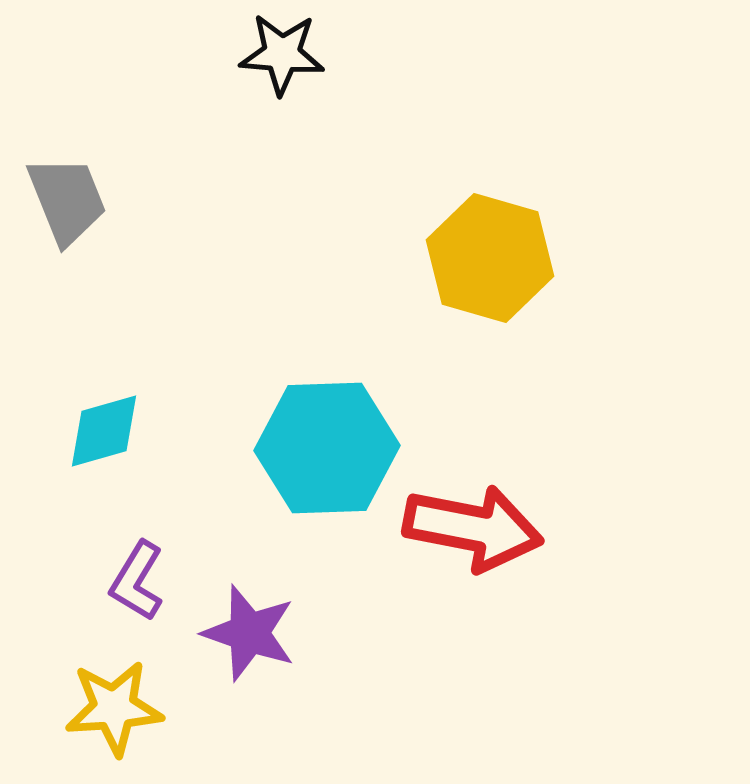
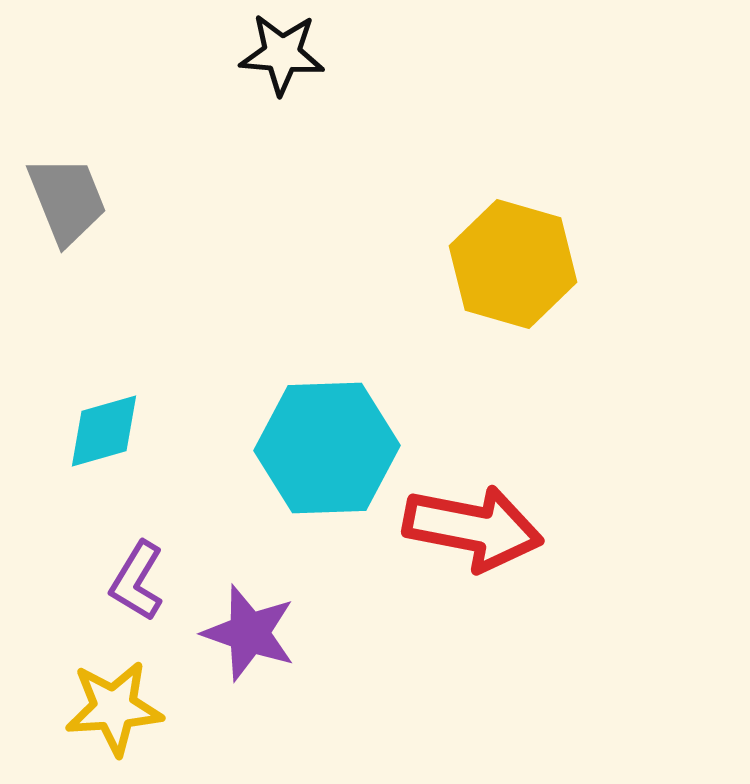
yellow hexagon: moved 23 px right, 6 px down
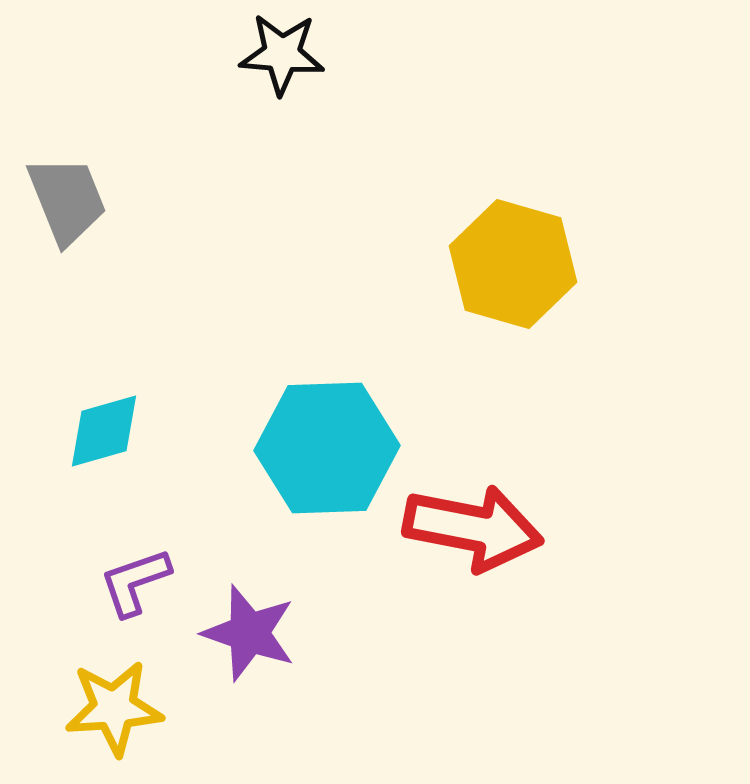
purple L-shape: moved 2 px left, 1 px down; rotated 40 degrees clockwise
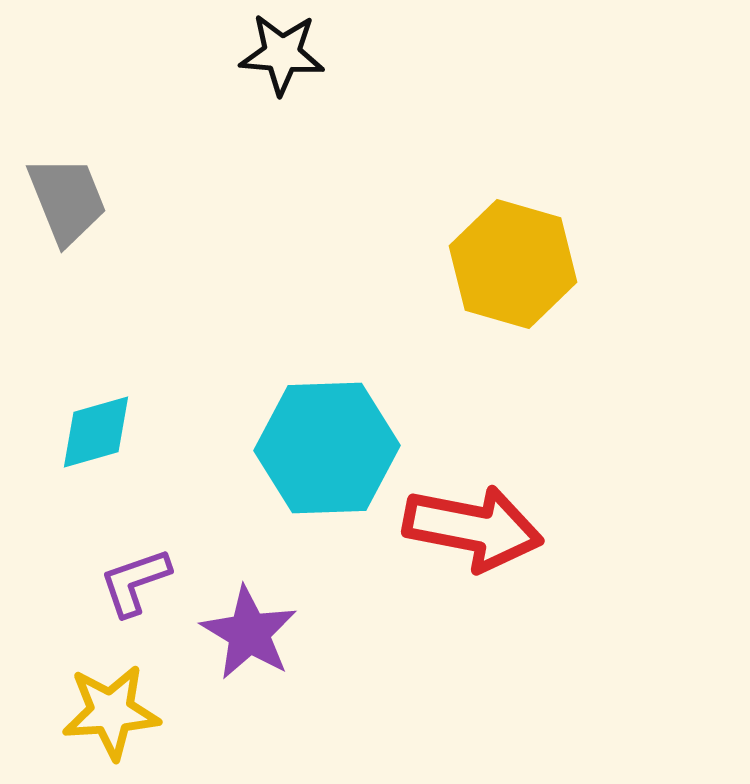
cyan diamond: moved 8 px left, 1 px down
purple star: rotated 12 degrees clockwise
yellow star: moved 3 px left, 4 px down
